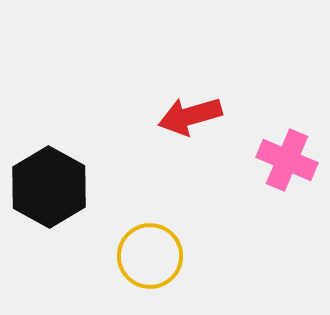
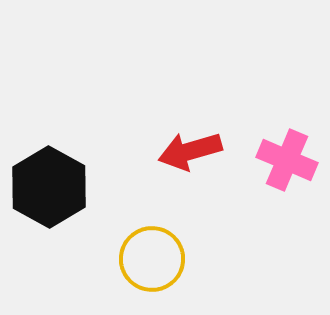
red arrow: moved 35 px down
yellow circle: moved 2 px right, 3 px down
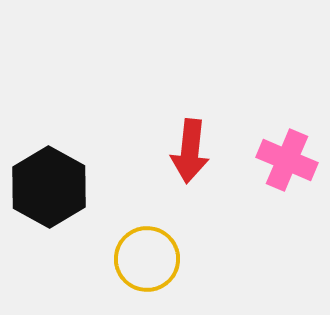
red arrow: rotated 68 degrees counterclockwise
yellow circle: moved 5 px left
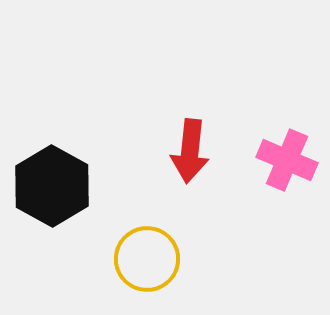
black hexagon: moved 3 px right, 1 px up
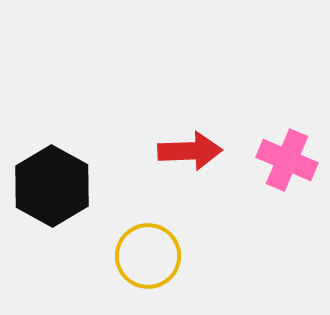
red arrow: rotated 98 degrees counterclockwise
yellow circle: moved 1 px right, 3 px up
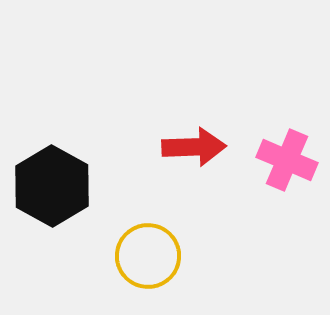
red arrow: moved 4 px right, 4 px up
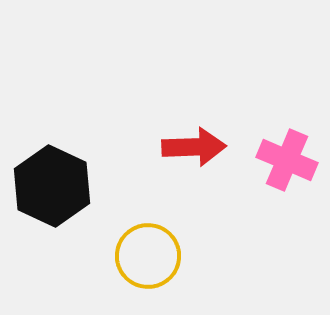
black hexagon: rotated 4 degrees counterclockwise
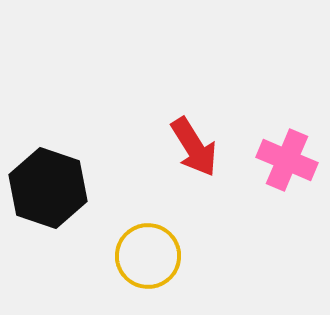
red arrow: rotated 60 degrees clockwise
black hexagon: moved 4 px left, 2 px down; rotated 6 degrees counterclockwise
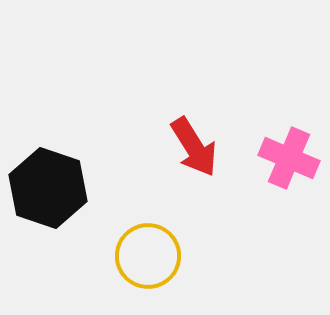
pink cross: moved 2 px right, 2 px up
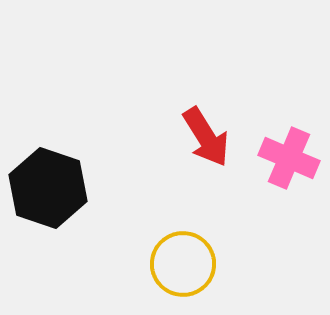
red arrow: moved 12 px right, 10 px up
yellow circle: moved 35 px right, 8 px down
